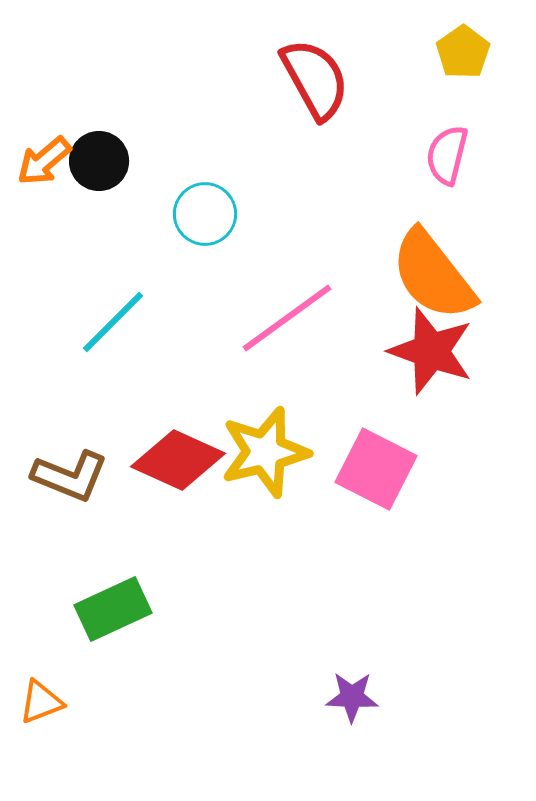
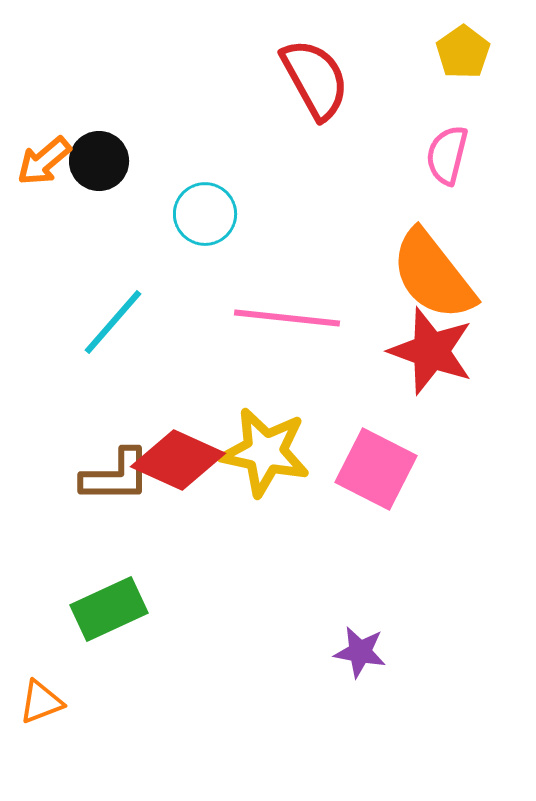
pink line: rotated 42 degrees clockwise
cyan line: rotated 4 degrees counterclockwise
yellow star: rotated 26 degrees clockwise
brown L-shape: moved 46 px right; rotated 22 degrees counterclockwise
green rectangle: moved 4 px left
purple star: moved 8 px right, 45 px up; rotated 8 degrees clockwise
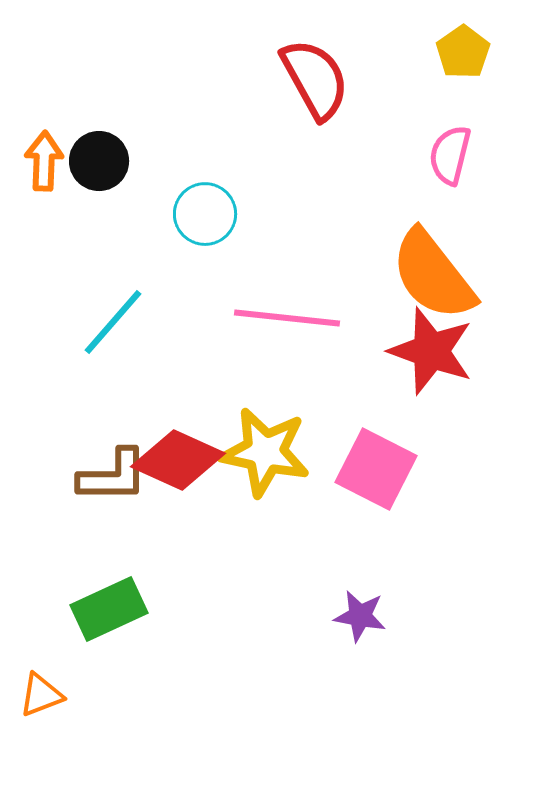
pink semicircle: moved 3 px right
orange arrow: rotated 132 degrees clockwise
brown L-shape: moved 3 px left
purple star: moved 36 px up
orange triangle: moved 7 px up
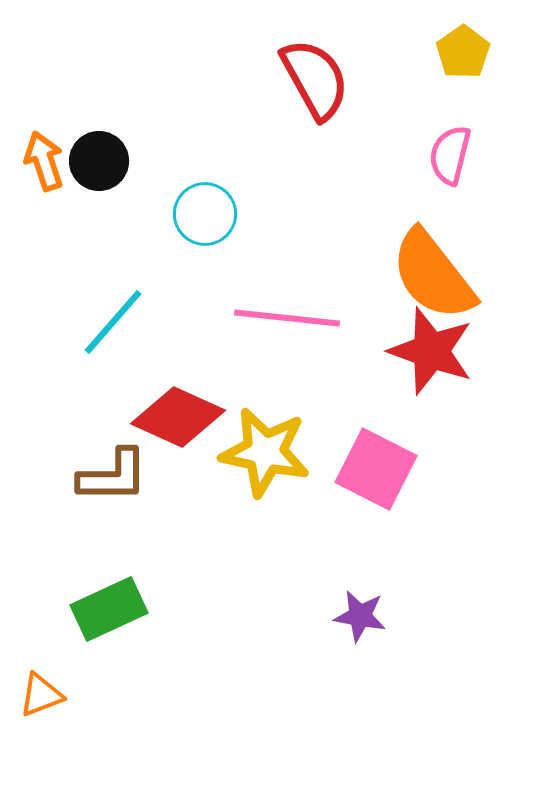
orange arrow: rotated 20 degrees counterclockwise
red diamond: moved 43 px up
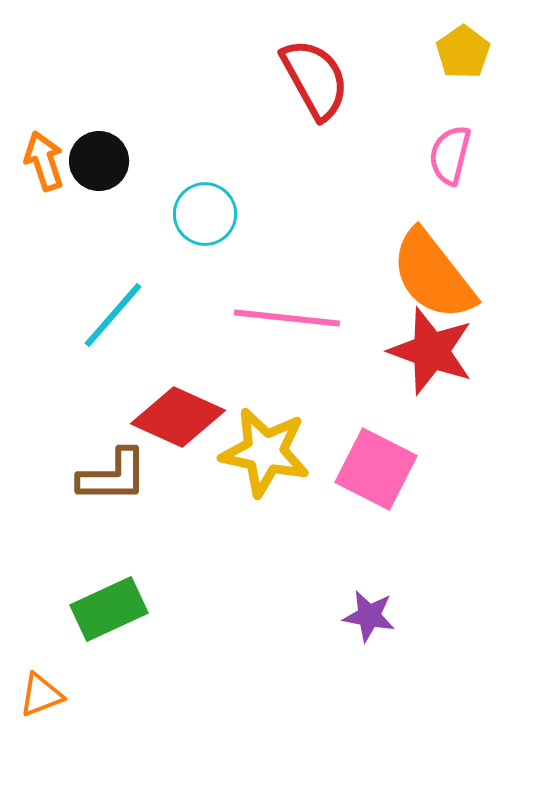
cyan line: moved 7 px up
purple star: moved 9 px right
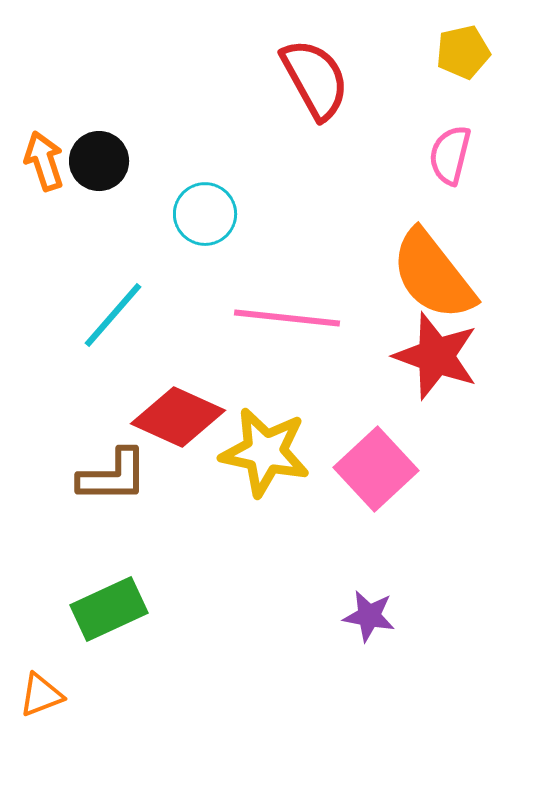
yellow pentagon: rotated 22 degrees clockwise
red star: moved 5 px right, 5 px down
pink square: rotated 20 degrees clockwise
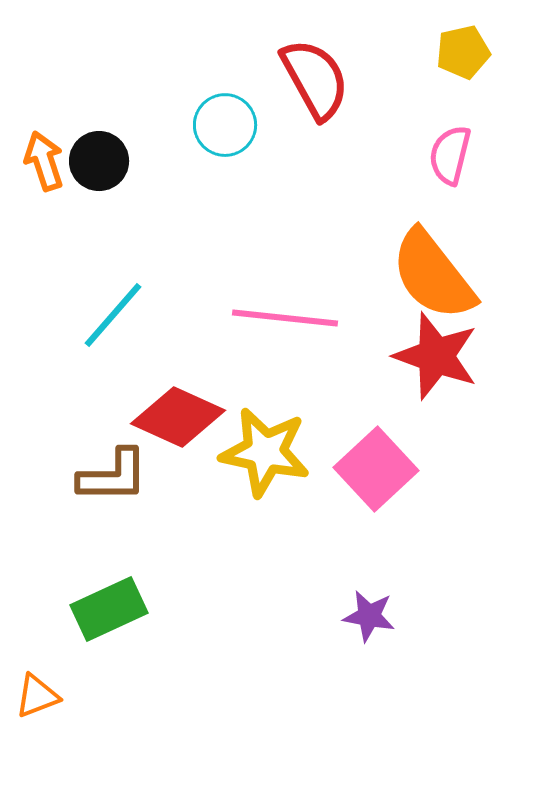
cyan circle: moved 20 px right, 89 px up
pink line: moved 2 px left
orange triangle: moved 4 px left, 1 px down
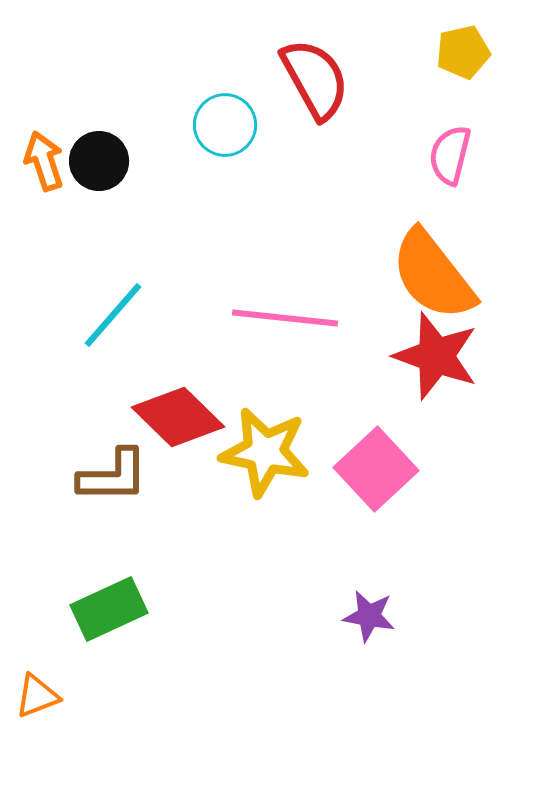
red diamond: rotated 20 degrees clockwise
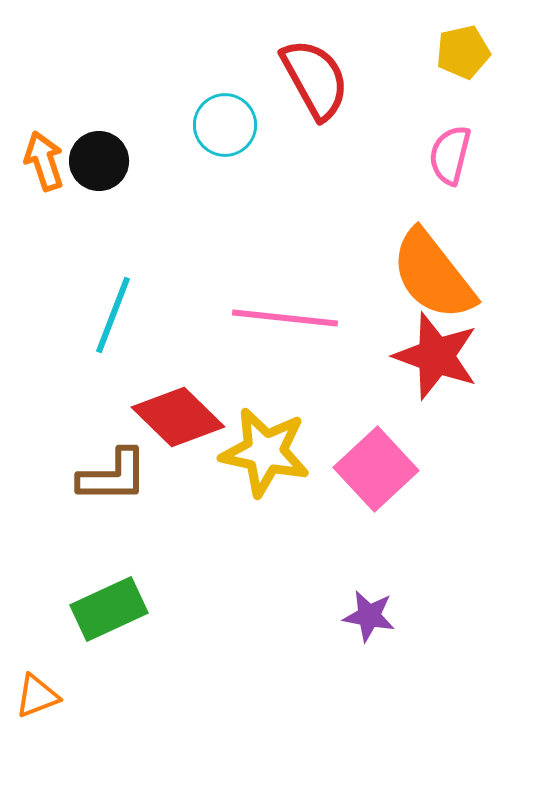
cyan line: rotated 20 degrees counterclockwise
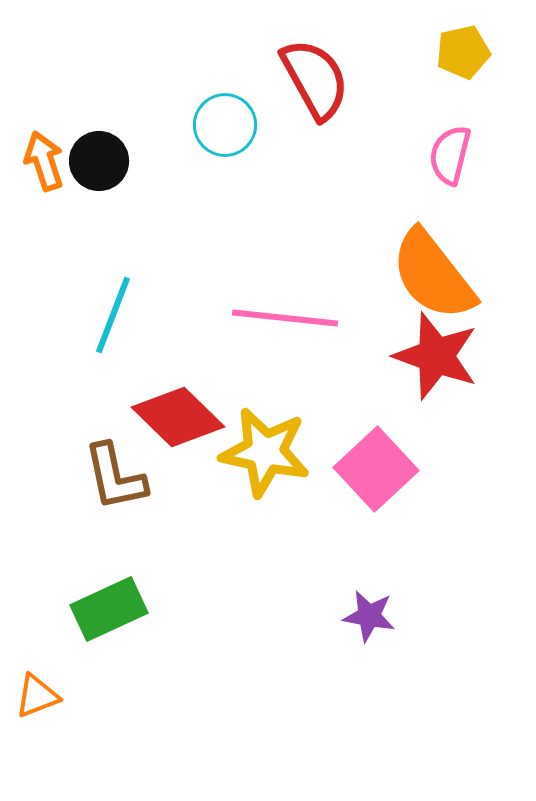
brown L-shape: moved 2 px right, 1 px down; rotated 78 degrees clockwise
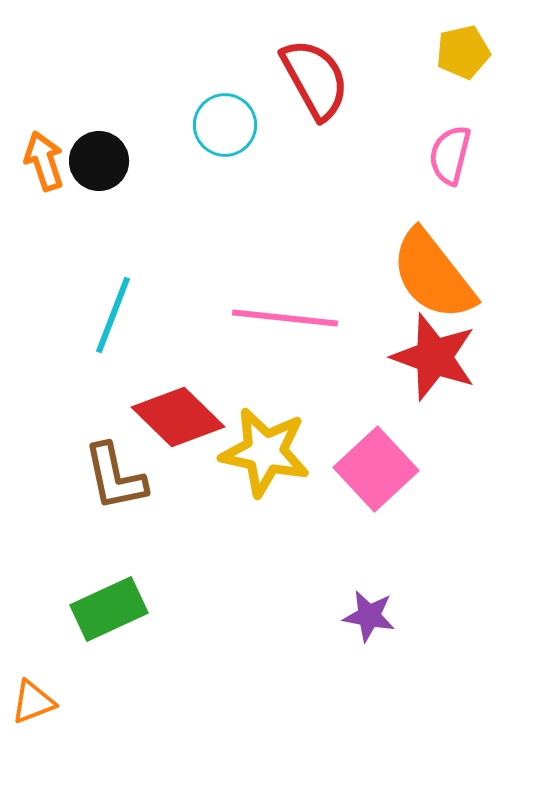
red star: moved 2 px left, 1 px down
orange triangle: moved 4 px left, 6 px down
